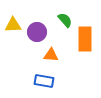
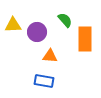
orange triangle: moved 1 px left, 1 px down
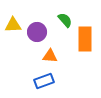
blue rectangle: rotated 30 degrees counterclockwise
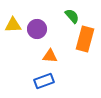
green semicircle: moved 7 px right, 4 px up
purple circle: moved 3 px up
orange rectangle: rotated 15 degrees clockwise
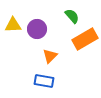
orange rectangle: rotated 45 degrees clockwise
orange triangle: rotated 49 degrees counterclockwise
blue rectangle: rotated 30 degrees clockwise
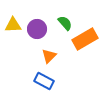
green semicircle: moved 7 px left, 7 px down
orange triangle: moved 1 px left
blue rectangle: rotated 18 degrees clockwise
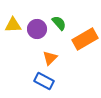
green semicircle: moved 6 px left
orange triangle: moved 1 px right, 2 px down
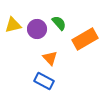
yellow triangle: rotated 12 degrees counterclockwise
orange triangle: rotated 28 degrees counterclockwise
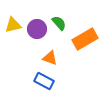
orange triangle: rotated 28 degrees counterclockwise
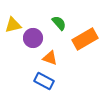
purple circle: moved 4 px left, 9 px down
